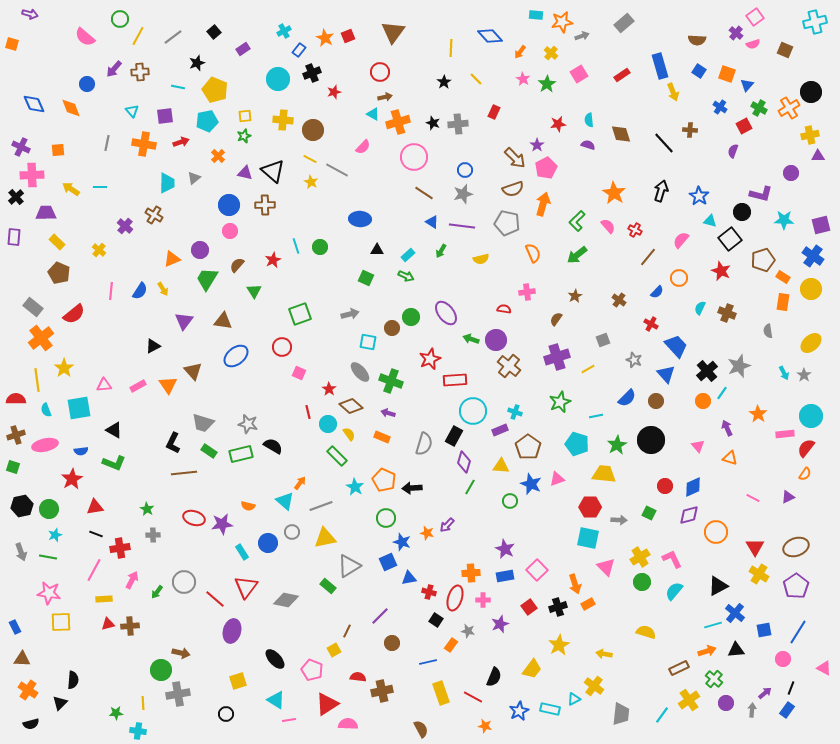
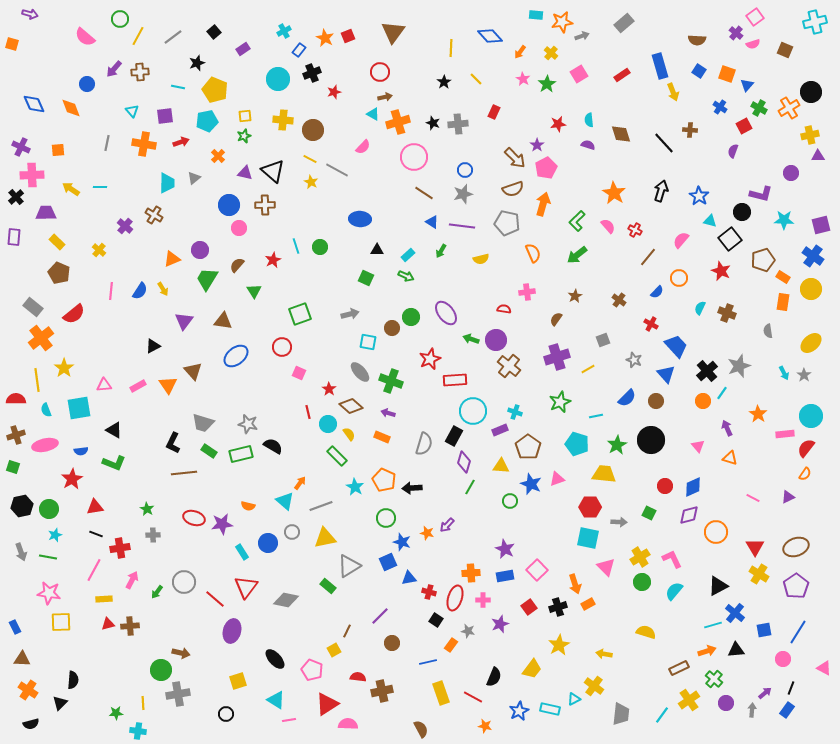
pink circle at (230, 231): moved 9 px right, 3 px up
gray arrow at (619, 520): moved 2 px down
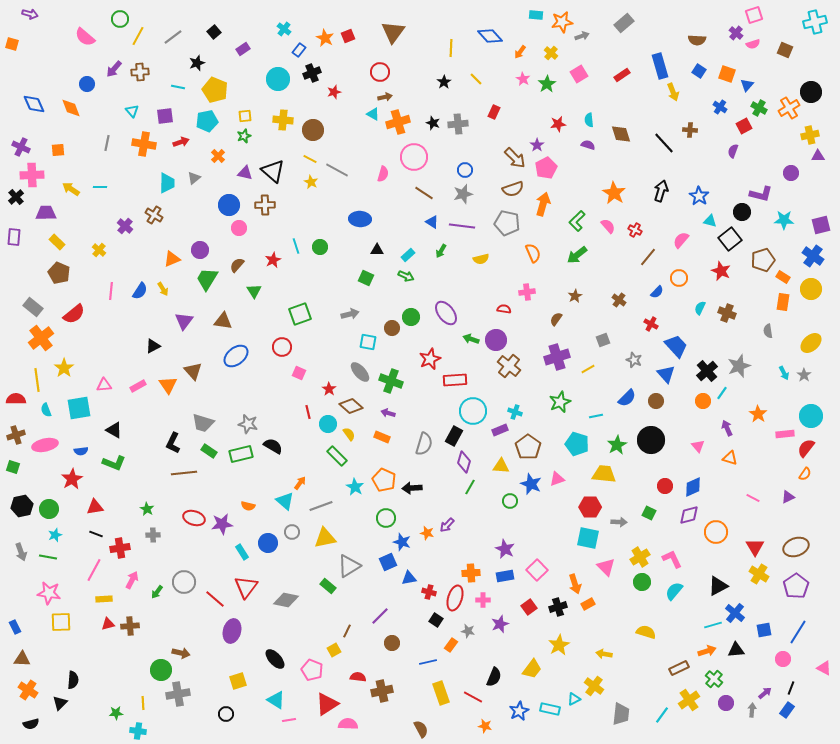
pink square at (755, 17): moved 1 px left, 2 px up; rotated 18 degrees clockwise
cyan cross at (284, 31): moved 2 px up; rotated 24 degrees counterclockwise
pink semicircle at (363, 147): moved 20 px right, 27 px down; rotated 28 degrees counterclockwise
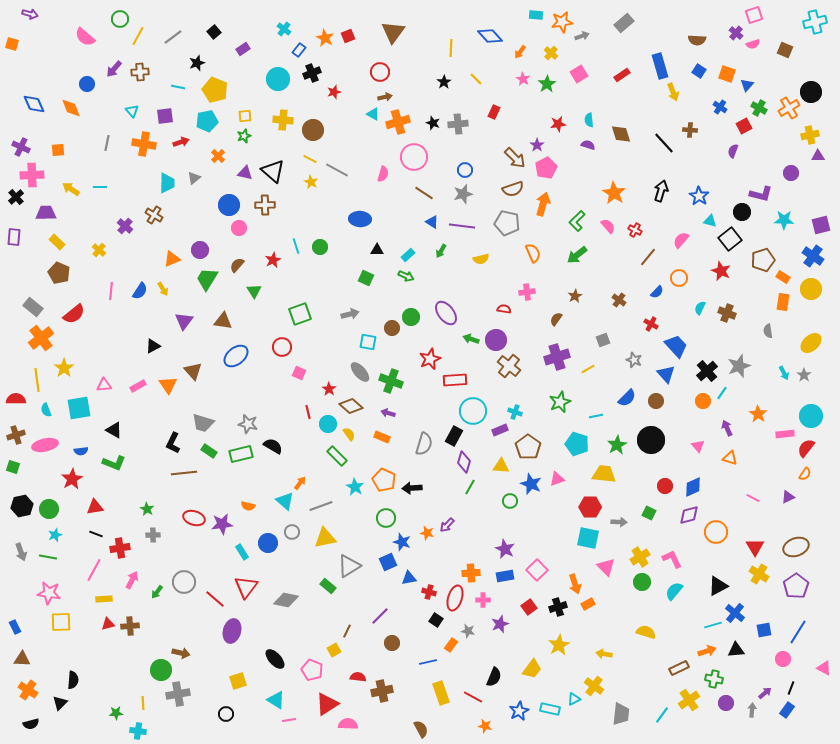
green cross at (714, 679): rotated 30 degrees counterclockwise
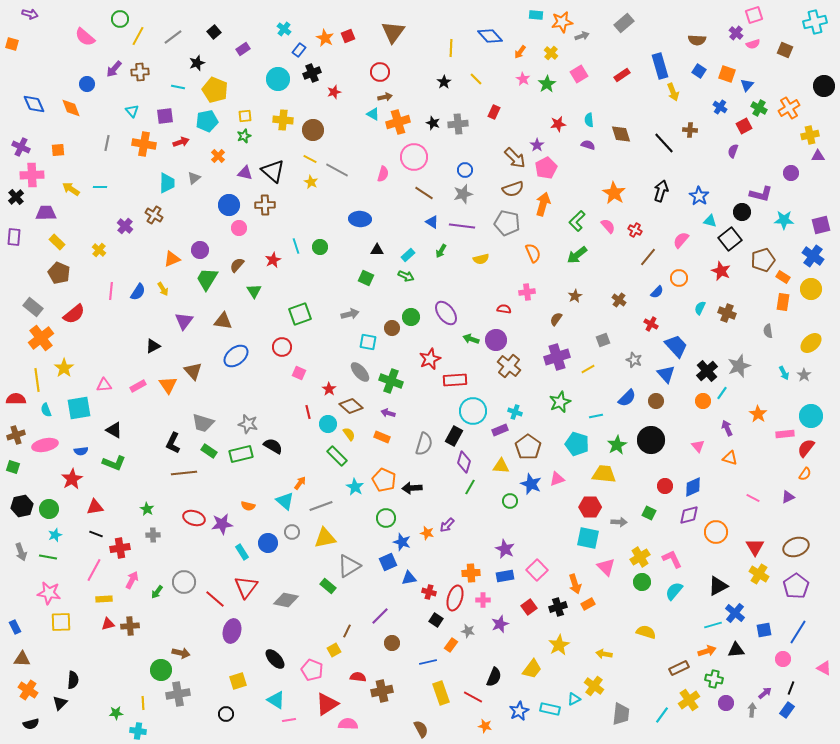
black circle at (811, 92): moved 13 px right, 6 px up
blue semicircle at (140, 291): moved 2 px left, 1 px down
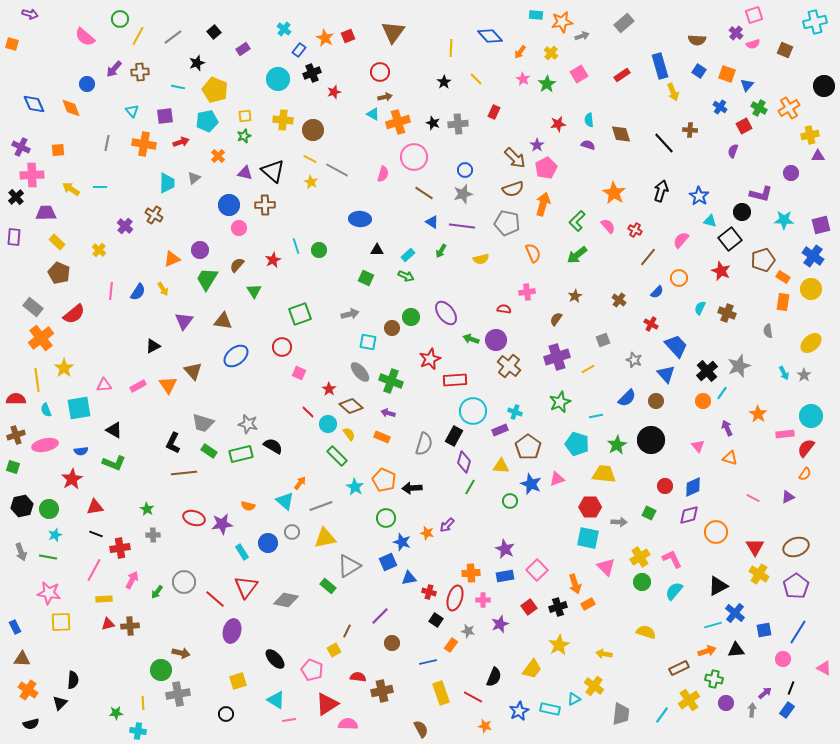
green circle at (320, 247): moved 1 px left, 3 px down
red line at (308, 412): rotated 32 degrees counterclockwise
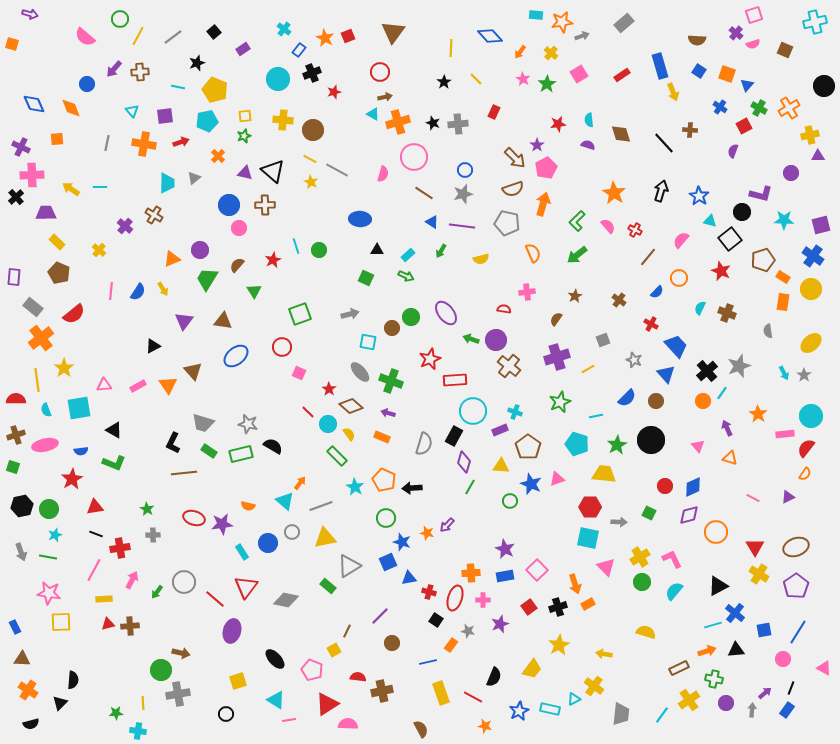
orange square at (58, 150): moved 1 px left, 11 px up
purple rectangle at (14, 237): moved 40 px down
